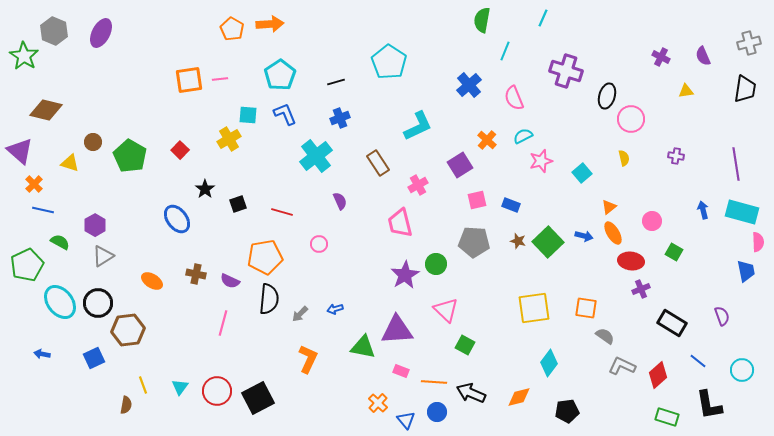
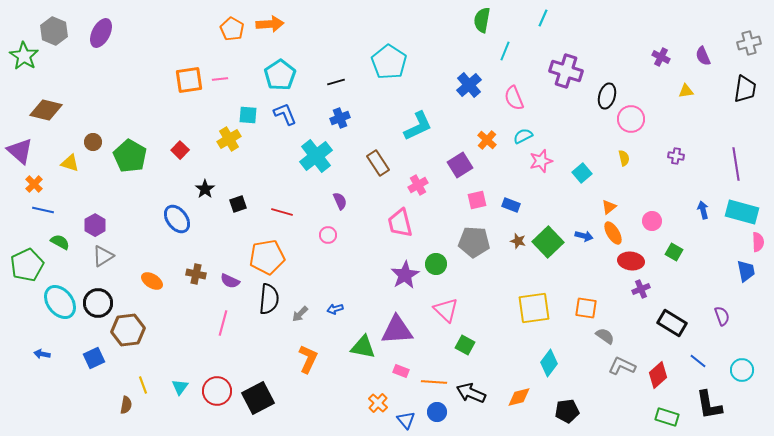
pink circle at (319, 244): moved 9 px right, 9 px up
orange pentagon at (265, 257): moved 2 px right
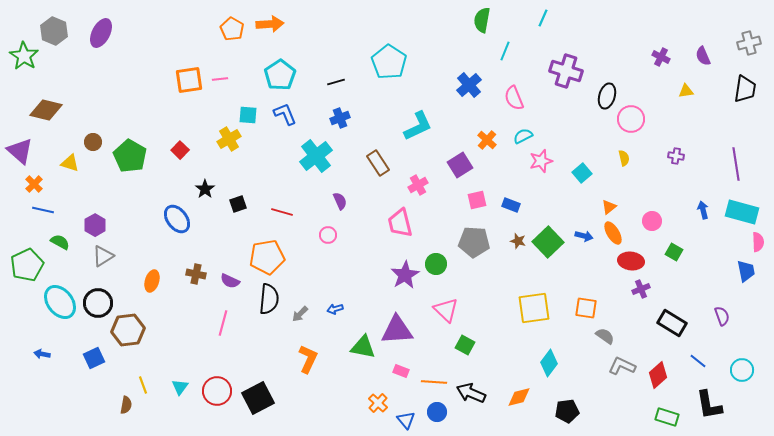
orange ellipse at (152, 281): rotated 75 degrees clockwise
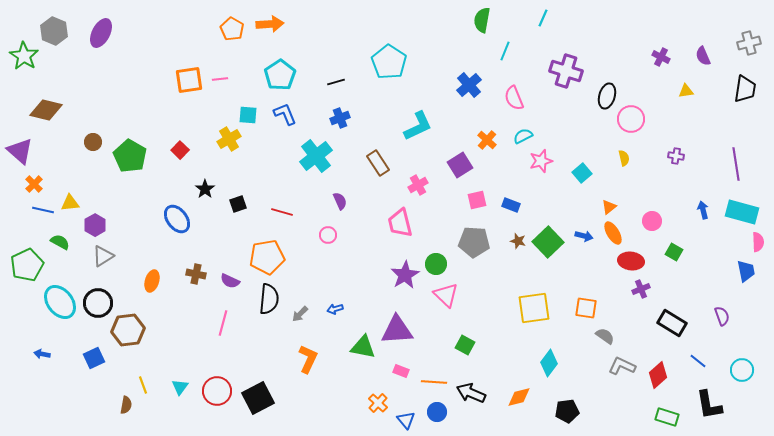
yellow triangle at (70, 163): moved 40 px down; rotated 24 degrees counterclockwise
pink triangle at (446, 310): moved 15 px up
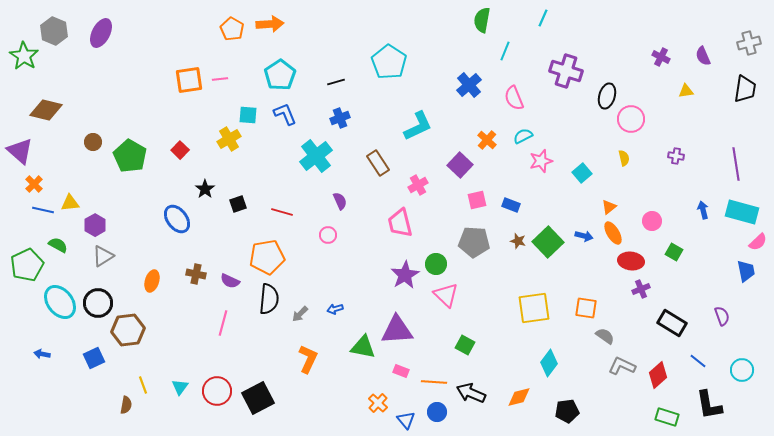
purple square at (460, 165): rotated 15 degrees counterclockwise
green semicircle at (60, 242): moved 2 px left, 3 px down
pink semicircle at (758, 242): rotated 48 degrees clockwise
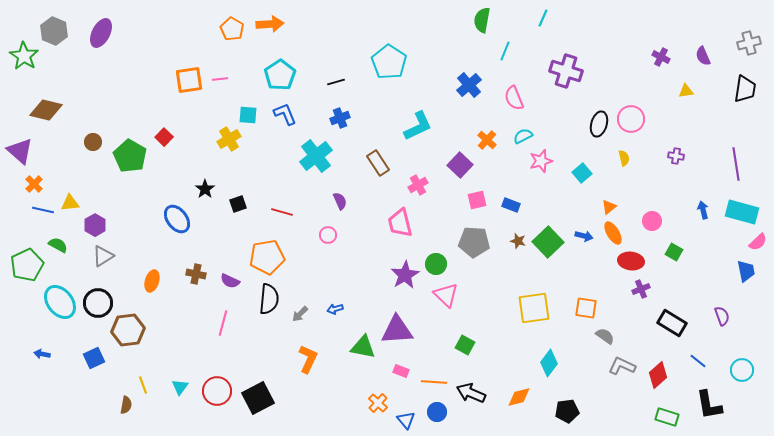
black ellipse at (607, 96): moved 8 px left, 28 px down
red square at (180, 150): moved 16 px left, 13 px up
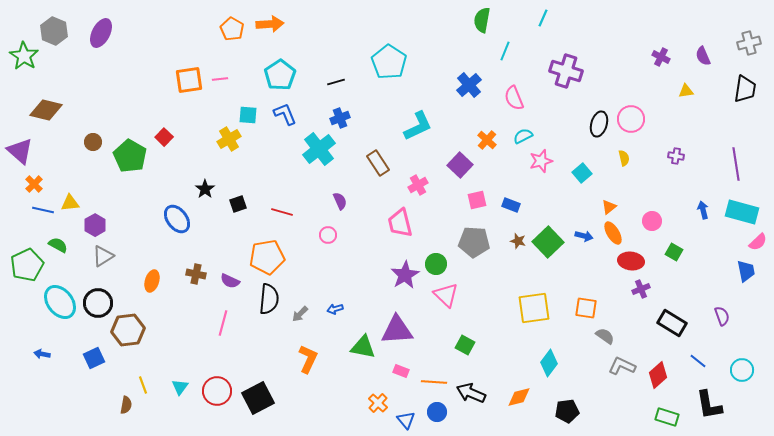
cyan cross at (316, 156): moved 3 px right, 7 px up
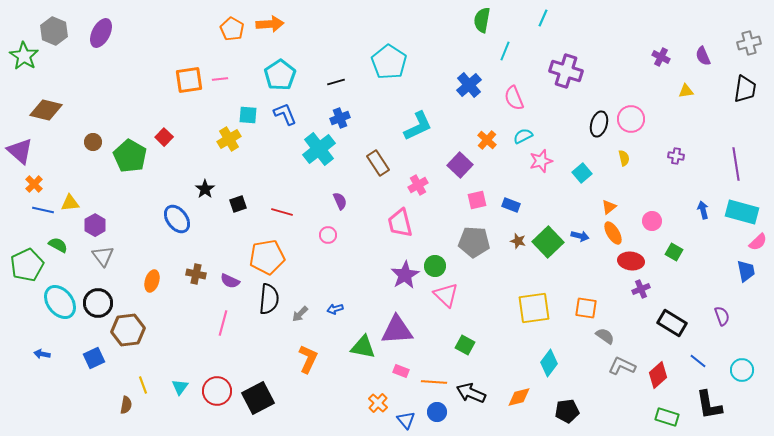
blue arrow at (584, 236): moved 4 px left
gray triangle at (103, 256): rotated 35 degrees counterclockwise
green circle at (436, 264): moved 1 px left, 2 px down
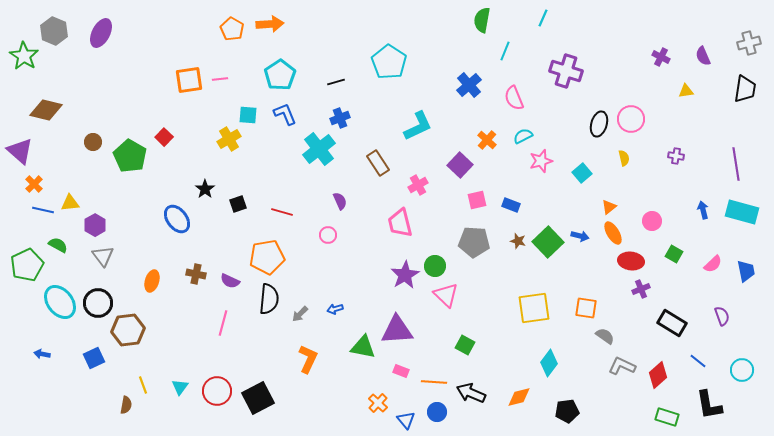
pink semicircle at (758, 242): moved 45 px left, 22 px down
green square at (674, 252): moved 2 px down
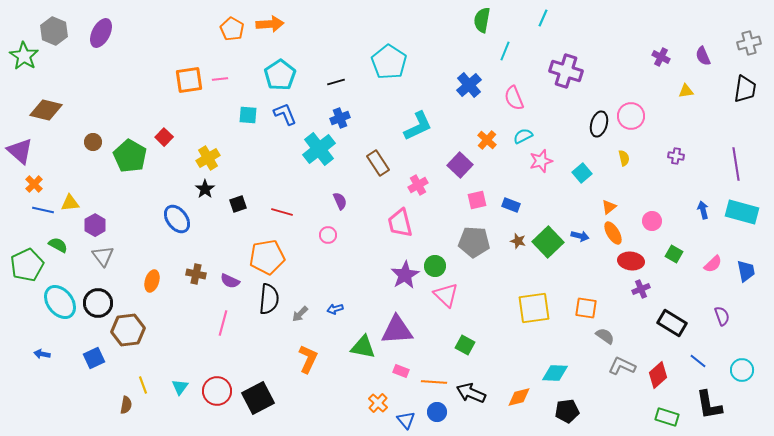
pink circle at (631, 119): moved 3 px up
yellow cross at (229, 139): moved 21 px left, 19 px down
cyan diamond at (549, 363): moved 6 px right, 10 px down; rotated 56 degrees clockwise
